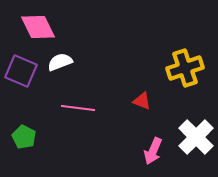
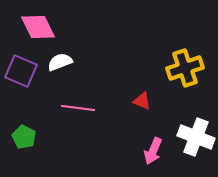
white cross: rotated 24 degrees counterclockwise
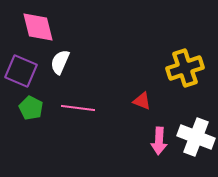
pink diamond: rotated 12 degrees clockwise
white semicircle: rotated 45 degrees counterclockwise
green pentagon: moved 7 px right, 29 px up
pink arrow: moved 6 px right, 10 px up; rotated 20 degrees counterclockwise
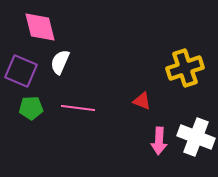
pink diamond: moved 2 px right
green pentagon: rotated 30 degrees counterclockwise
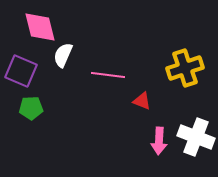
white semicircle: moved 3 px right, 7 px up
pink line: moved 30 px right, 33 px up
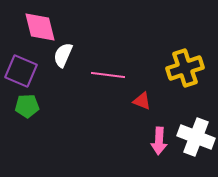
green pentagon: moved 4 px left, 2 px up
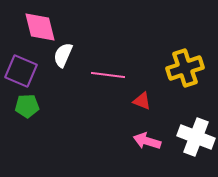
pink arrow: moved 12 px left; rotated 104 degrees clockwise
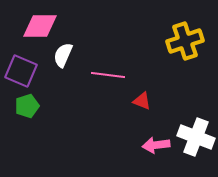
pink diamond: moved 1 px up; rotated 75 degrees counterclockwise
yellow cross: moved 27 px up
green pentagon: rotated 15 degrees counterclockwise
pink arrow: moved 9 px right, 4 px down; rotated 24 degrees counterclockwise
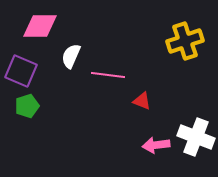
white semicircle: moved 8 px right, 1 px down
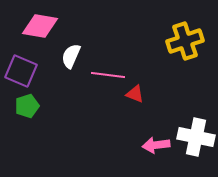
pink diamond: rotated 9 degrees clockwise
red triangle: moved 7 px left, 7 px up
white cross: rotated 9 degrees counterclockwise
